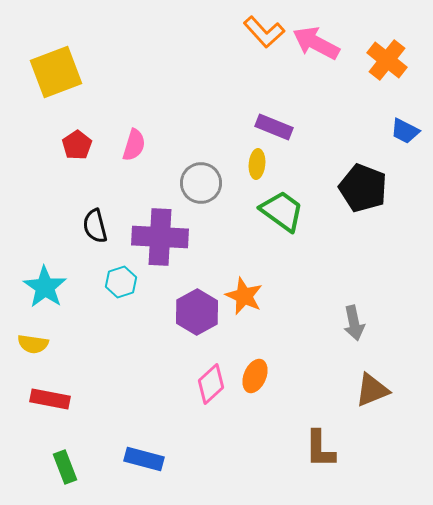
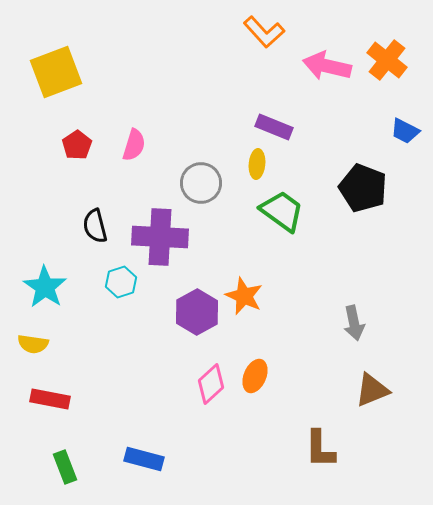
pink arrow: moved 11 px right, 23 px down; rotated 15 degrees counterclockwise
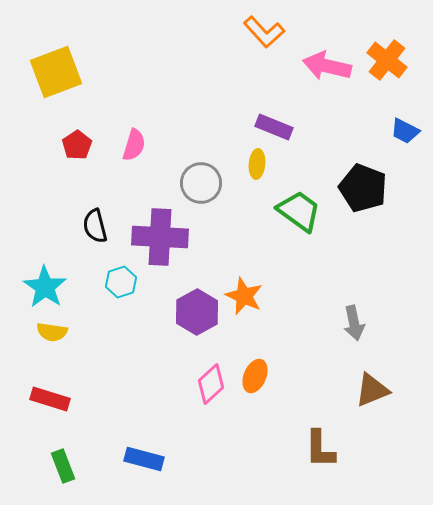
green trapezoid: moved 17 px right
yellow semicircle: moved 19 px right, 12 px up
red rectangle: rotated 6 degrees clockwise
green rectangle: moved 2 px left, 1 px up
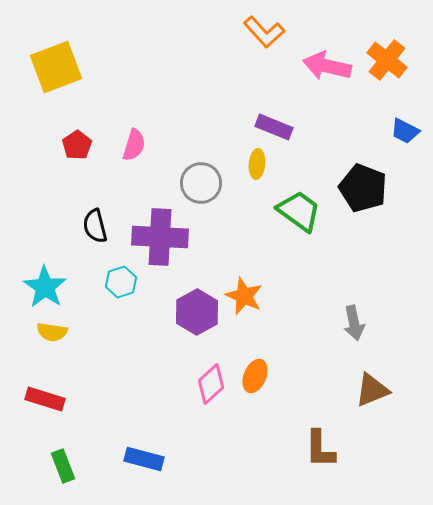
yellow square: moved 5 px up
red rectangle: moved 5 px left
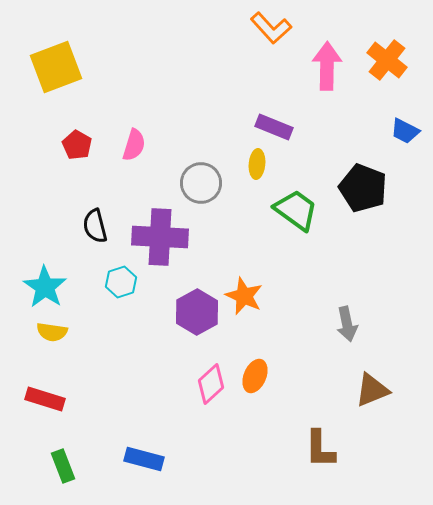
orange L-shape: moved 7 px right, 4 px up
pink arrow: rotated 78 degrees clockwise
red pentagon: rotated 8 degrees counterclockwise
green trapezoid: moved 3 px left, 1 px up
gray arrow: moved 7 px left, 1 px down
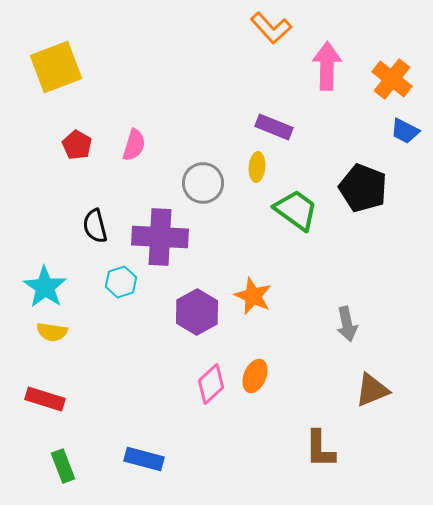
orange cross: moved 5 px right, 19 px down
yellow ellipse: moved 3 px down
gray circle: moved 2 px right
orange star: moved 9 px right
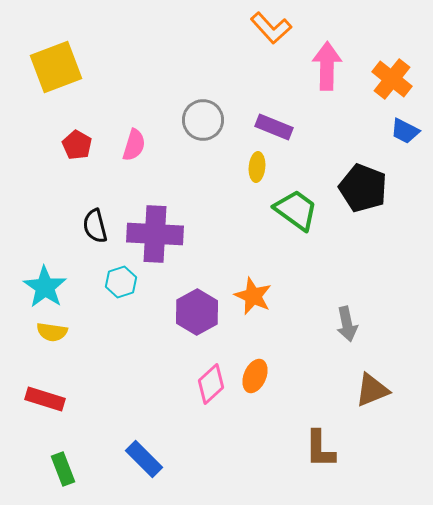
gray circle: moved 63 px up
purple cross: moved 5 px left, 3 px up
blue rectangle: rotated 30 degrees clockwise
green rectangle: moved 3 px down
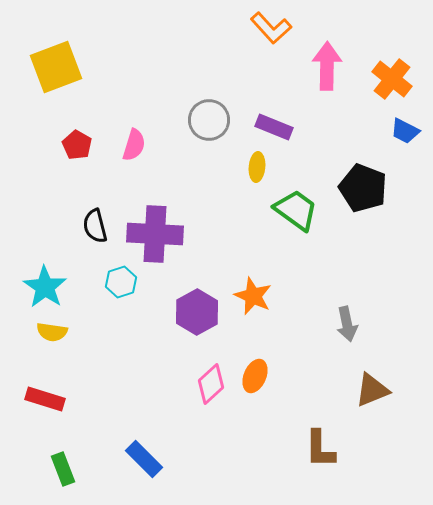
gray circle: moved 6 px right
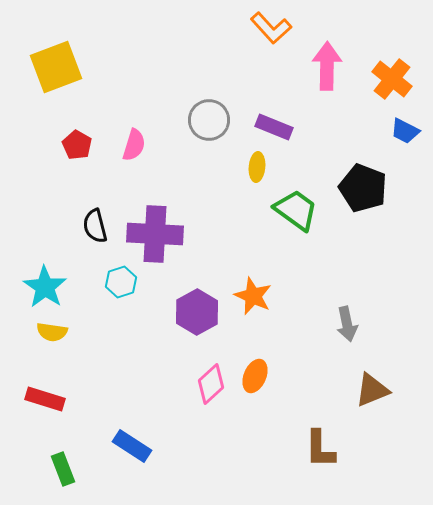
blue rectangle: moved 12 px left, 13 px up; rotated 12 degrees counterclockwise
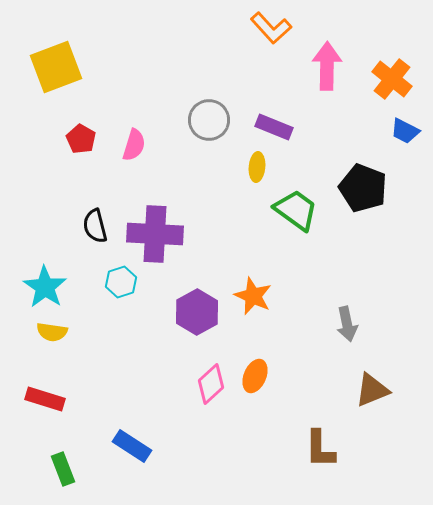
red pentagon: moved 4 px right, 6 px up
